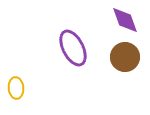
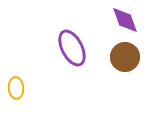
purple ellipse: moved 1 px left
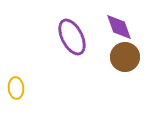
purple diamond: moved 6 px left, 7 px down
purple ellipse: moved 11 px up
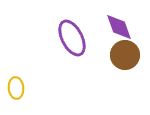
purple ellipse: moved 1 px down
brown circle: moved 2 px up
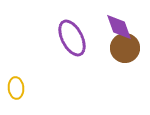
brown circle: moved 7 px up
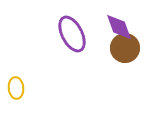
purple ellipse: moved 4 px up
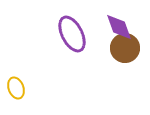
yellow ellipse: rotated 15 degrees counterclockwise
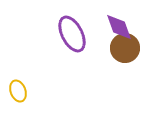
yellow ellipse: moved 2 px right, 3 px down
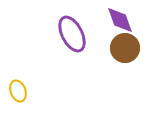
purple diamond: moved 1 px right, 7 px up
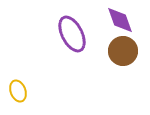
brown circle: moved 2 px left, 3 px down
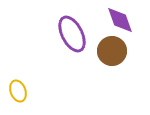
brown circle: moved 11 px left
